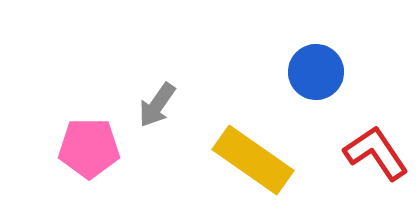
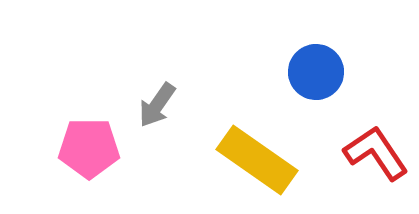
yellow rectangle: moved 4 px right
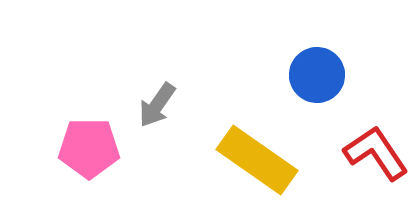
blue circle: moved 1 px right, 3 px down
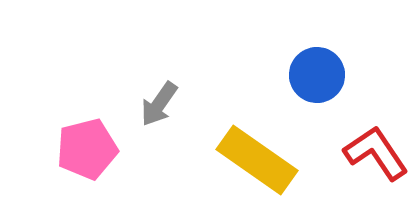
gray arrow: moved 2 px right, 1 px up
pink pentagon: moved 2 px left, 1 px down; rotated 14 degrees counterclockwise
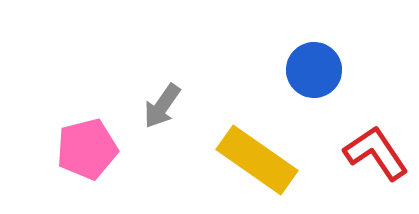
blue circle: moved 3 px left, 5 px up
gray arrow: moved 3 px right, 2 px down
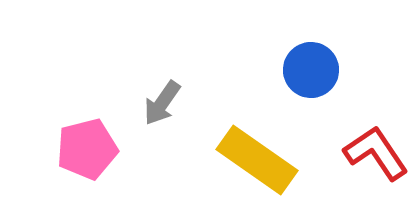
blue circle: moved 3 px left
gray arrow: moved 3 px up
